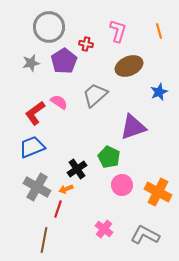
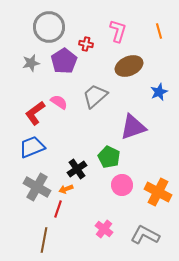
gray trapezoid: moved 1 px down
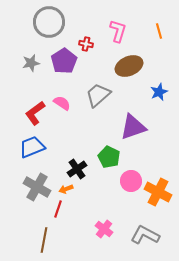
gray circle: moved 5 px up
gray trapezoid: moved 3 px right, 1 px up
pink semicircle: moved 3 px right, 1 px down
pink circle: moved 9 px right, 4 px up
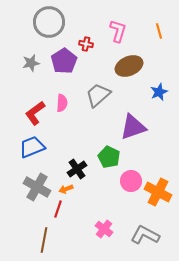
pink semicircle: rotated 60 degrees clockwise
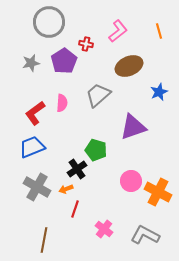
pink L-shape: rotated 35 degrees clockwise
green pentagon: moved 13 px left, 7 px up; rotated 10 degrees counterclockwise
red line: moved 17 px right
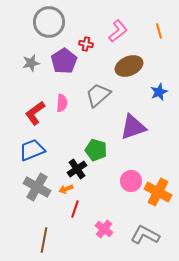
blue trapezoid: moved 3 px down
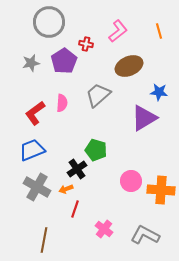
blue star: rotated 30 degrees clockwise
purple triangle: moved 11 px right, 9 px up; rotated 12 degrees counterclockwise
orange cross: moved 3 px right, 2 px up; rotated 24 degrees counterclockwise
